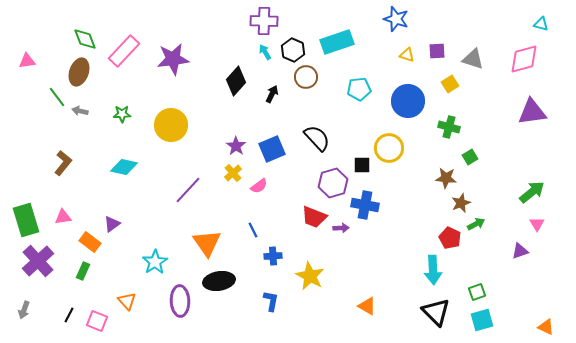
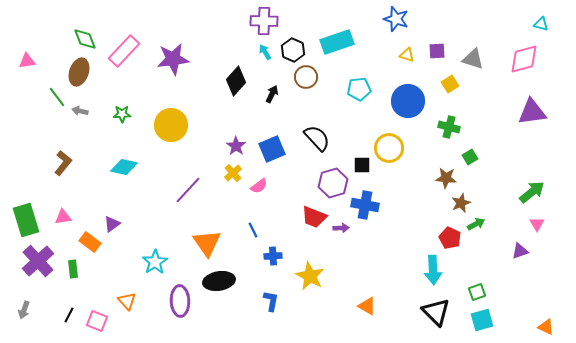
green rectangle at (83, 271): moved 10 px left, 2 px up; rotated 30 degrees counterclockwise
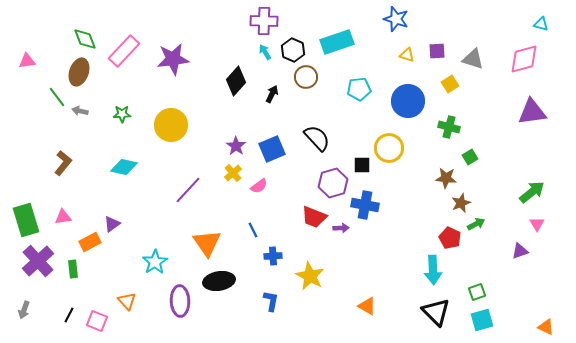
orange rectangle at (90, 242): rotated 65 degrees counterclockwise
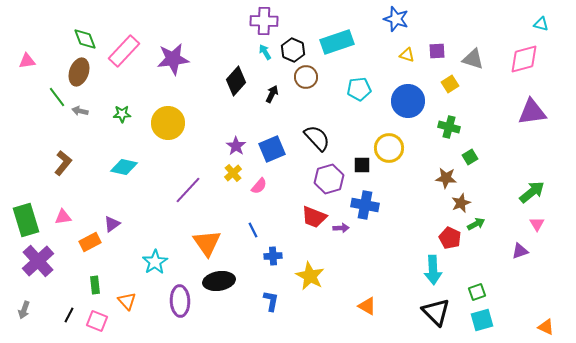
yellow circle at (171, 125): moved 3 px left, 2 px up
purple hexagon at (333, 183): moved 4 px left, 4 px up
pink semicircle at (259, 186): rotated 12 degrees counterclockwise
green rectangle at (73, 269): moved 22 px right, 16 px down
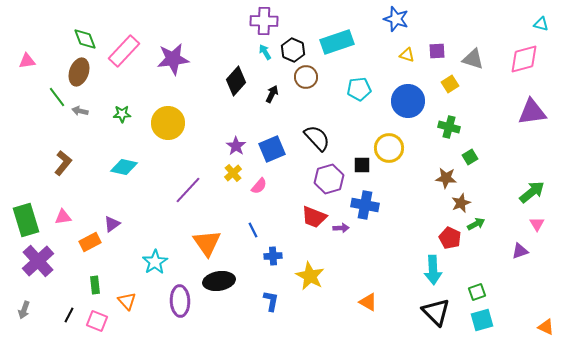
orange triangle at (367, 306): moved 1 px right, 4 px up
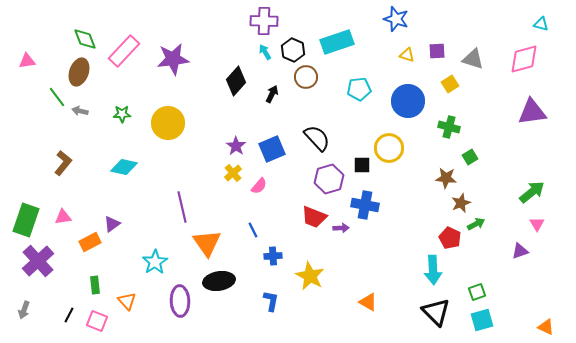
purple line at (188, 190): moved 6 px left, 17 px down; rotated 56 degrees counterclockwise
green rectangle at (26, 220): rotated 36 degrees clockwise
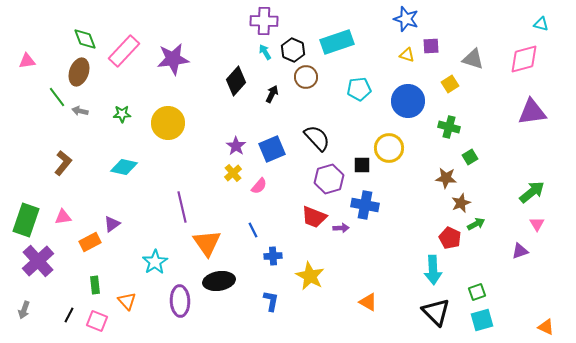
blue star at (396, 19): moved 10 px right
purple square at (437, 51): moved 6 px left, 5 px up
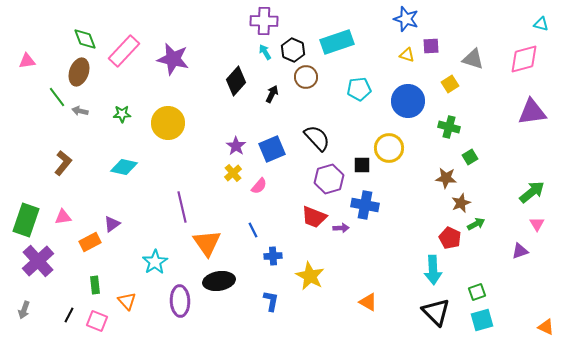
purple star at (173, 59): rotated 20 degrees clockwise
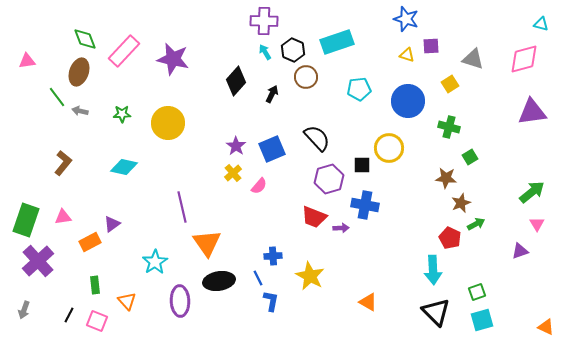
blue line at (253, 230): moved 5 px right, 48 px down
